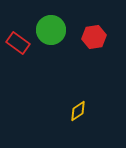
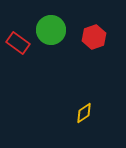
red hexagon: rotated 10 degrees counterclockwise
yellow diamond: moved 6 px right, 2 px down
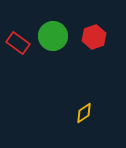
green circle: moved 2 px right, 6 px down
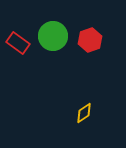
red hexagon: moved 4 px left, 3 px down
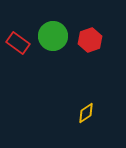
yellow diamond: moved 2 px right
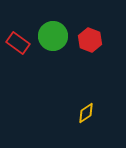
red hexagon: rotated 20 degrees counterclockwise
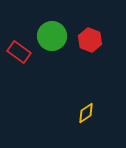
green circle: moved 1 px left
red rectangle: moved 1 px right, 9 px down
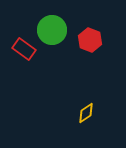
green circle: moved 6 px up
red rectangle: moved 5 px right, 3 px up
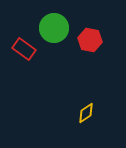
green circle: moved 2 px right, 2 px up
red hexagon: rotated 10 degrees counterclockwise
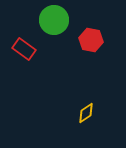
green circle: moved 8 px up
red hexagon: moved 1 px right
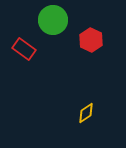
green circle: moved 1 px left
red hexagon: rotated 15 degrees clockwise
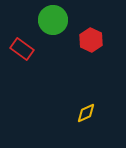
red rectangle: moved 2 px left
yellow diamond: rotated 10 degrees clockwise
